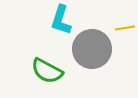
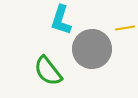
green semicircle: moved 1 px right; rotated 24 degrees clockwise
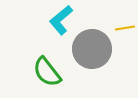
cyan L-shape: rotated 32 degrees clockwise
green semicircle: moved 1 px left, 1 px down
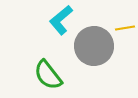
gray circle: moved 2 px right, 3 px up
green semicircle: moved 1 px right, 3 px down
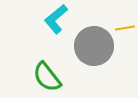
cyan L-shape: moved 5 px left, 1 px up
green semicircle: moved 1 px left, 2 px down
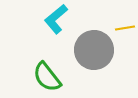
gray circle: moved 4 px down
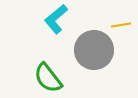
yellow line: moved 4 px left, 3 px up
green semicircle: moved 1 px right, 1 px down
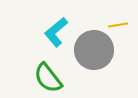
cyan L-shape: moved 13 px down
yellow line: moved 3 px left
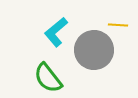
yellow line: rotated 12 degrees clockwise
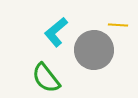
green semicircle: moved 2 px left
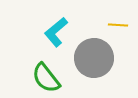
gray circle: moved 8 px down
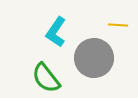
cyan L-shape: rotated 16 degrees counterclockwise
